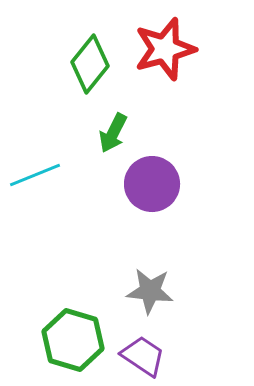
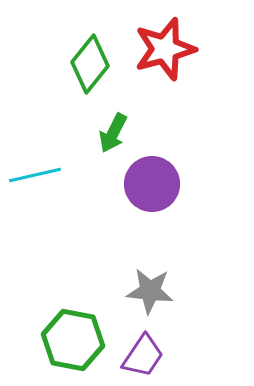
cyan line: rotated 9 degrees clockwise
green hexagon: rotated 6 degrees counterclockwise
purple trapezoid: rotated 90 degrees clockwise
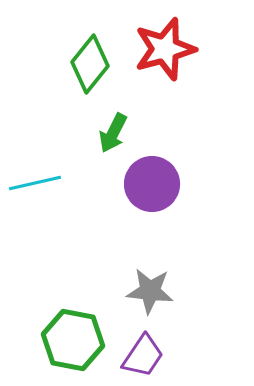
cyan line: moved 8 px down
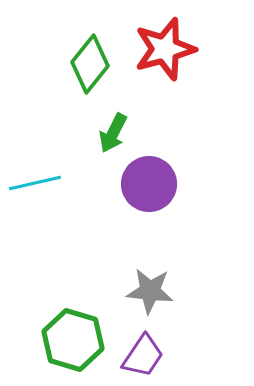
purple circle: moved 3 px left
green hexagon: rotated 6 degrees clockwise
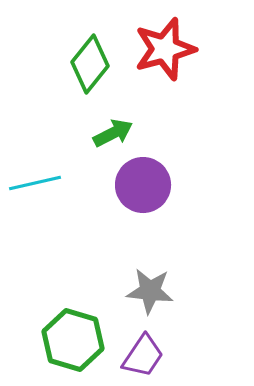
green arrow: rotated 144 degrees counterclockwise
purple circle: moved 6 px left, 1 px down
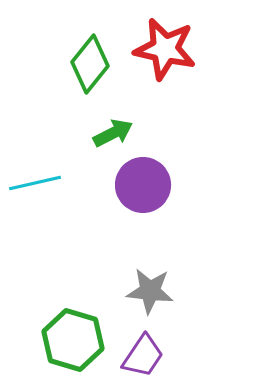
red star: rotated 28 degrees clockwise
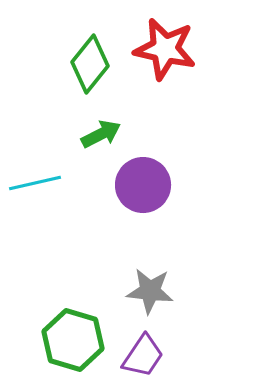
green arrow: moved 12 px left, 1 px down
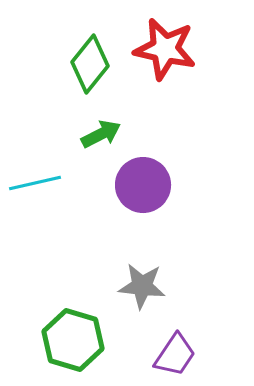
gray star: moved 8 px left, 5 px up
purple trapezoid: moved 32 px right, 1 px up
